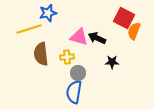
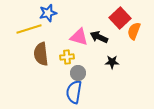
red square: moved 4 px left; rotated 20 degrees clockwise
black arrow: moved 2 px right, 1 px up
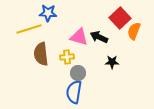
blue star: rotated 18 degrees clockwise
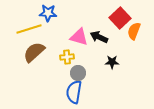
brown semicircle: moved 7 px left, 2 px up; rotated 55 degrees clockwise
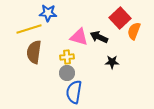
brown semicircle: rotated 40 degrees counterclockwise
gray circle: moved 11 px left
